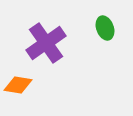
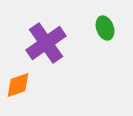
orange diamond: rotated 28 degrees counterclockwise
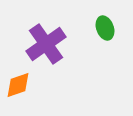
purple cross: moved 1 px down
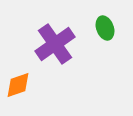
purple cross: moved 9 px right
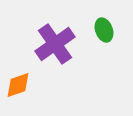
green ellipse: moved 1 px left, 2 px down
